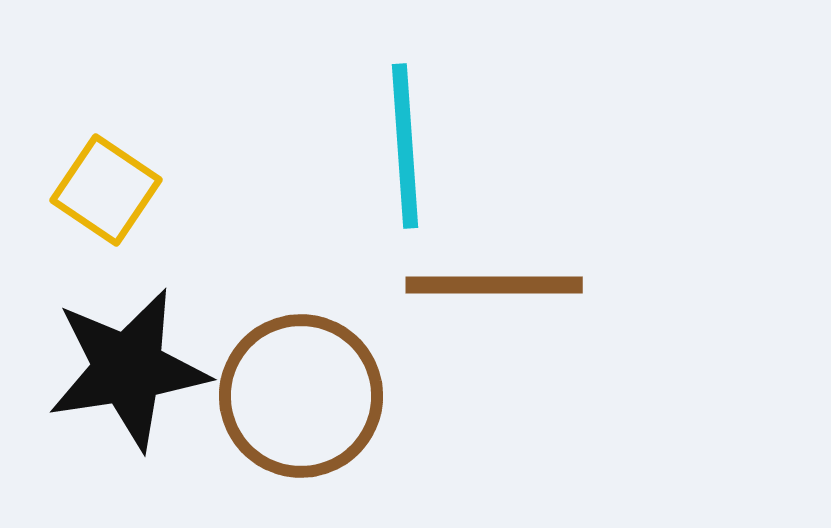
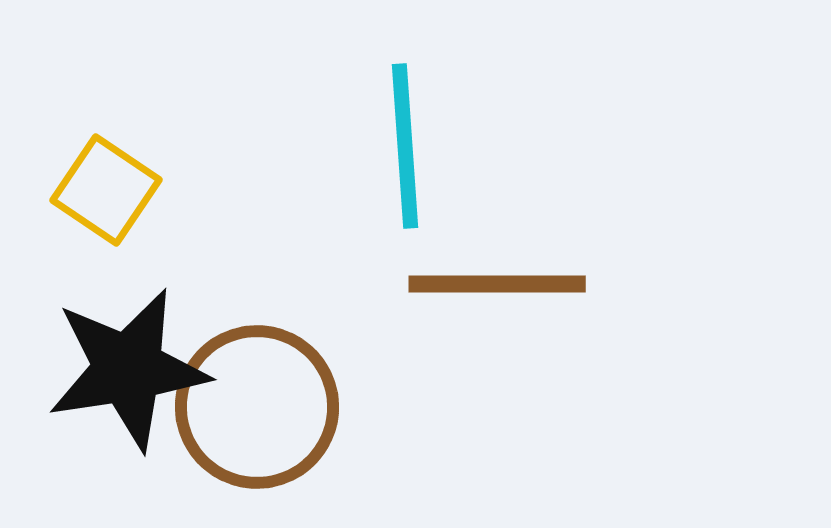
brown line: moved 3 px right, 1 px up
brown circle: moved 44 px left, 11 px down
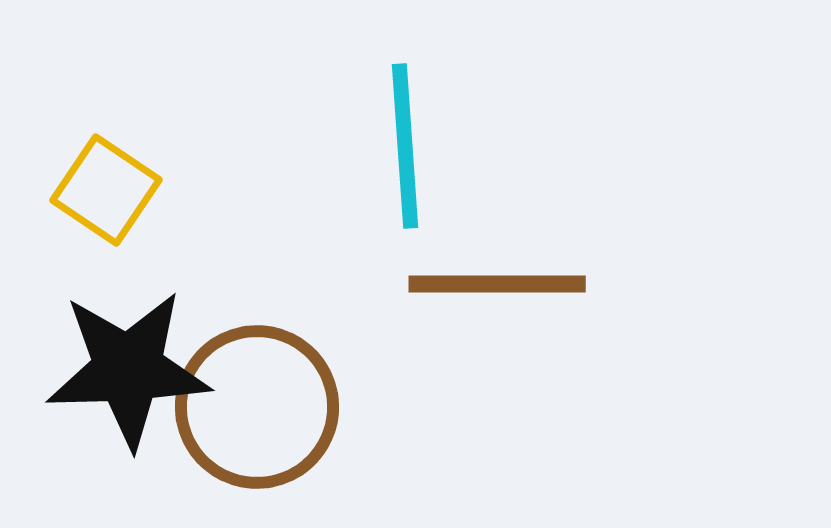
black star: rotated 7 degrees clockwise
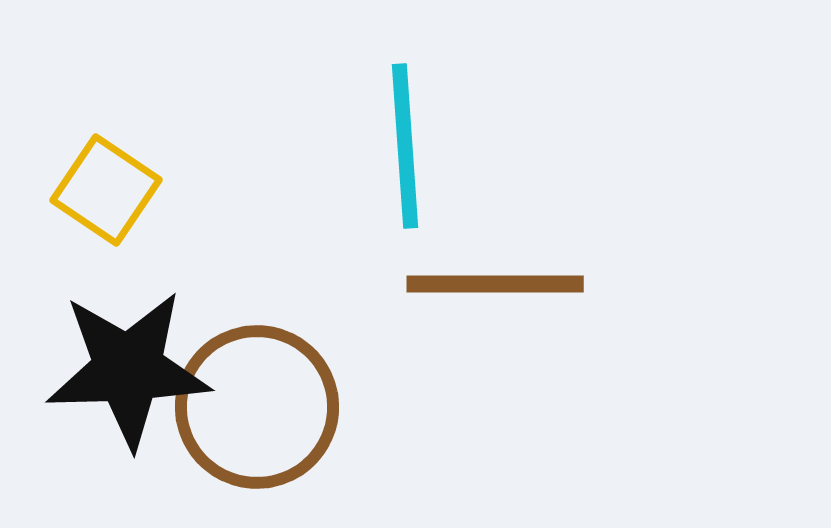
brown line: moved 2 px left
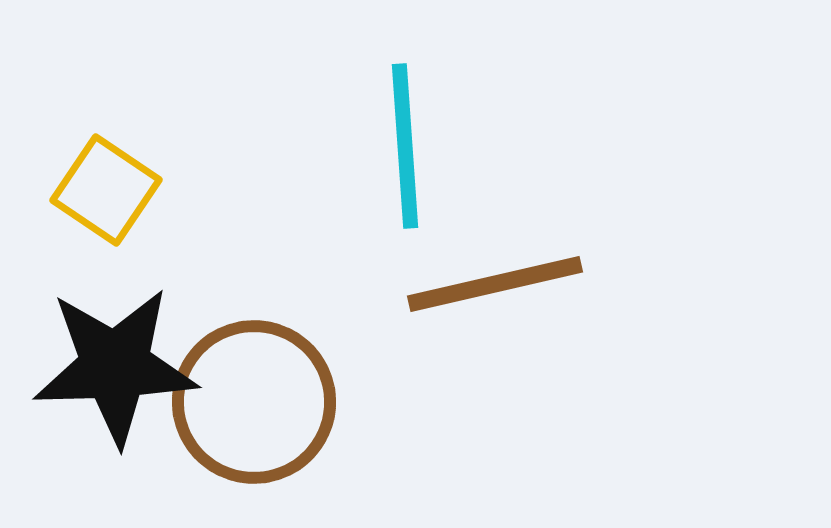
brown line: rotated 13 degrees counterclockwise
black star: moved 13 px left, 3 px up
brown circle: moved 3 px left, 5 px up
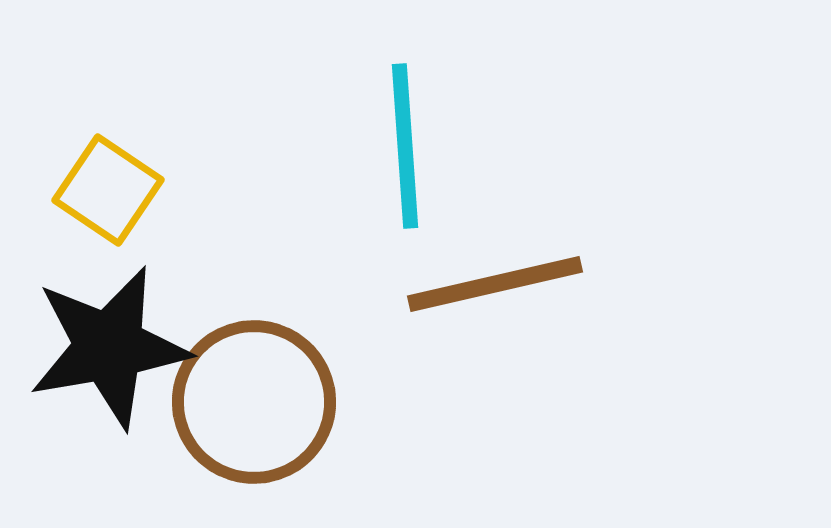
yellow square: moved 2 px right
black star: moved 6 px left, 19 px up; rotated 8 degrees counterclockwise
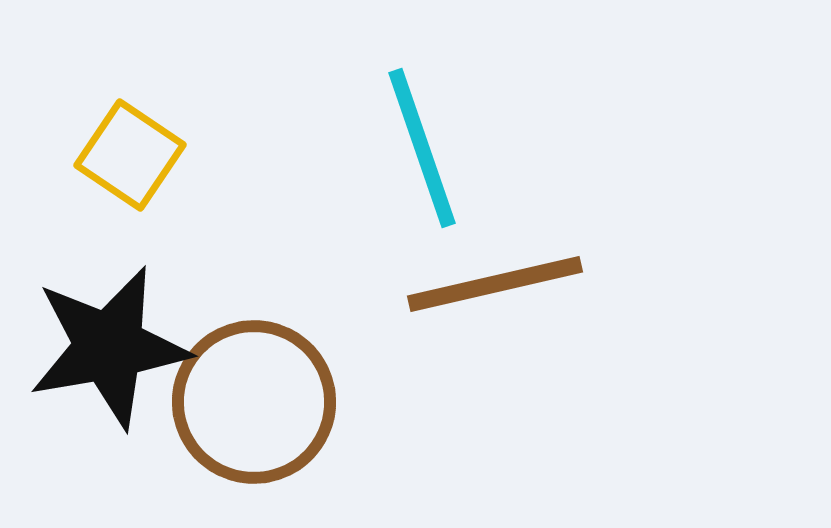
cyan line: moved 17 px right, 2 px down; rotated 15 degrees counterclockwise
yellow square: moved 22 px right, 35 px up
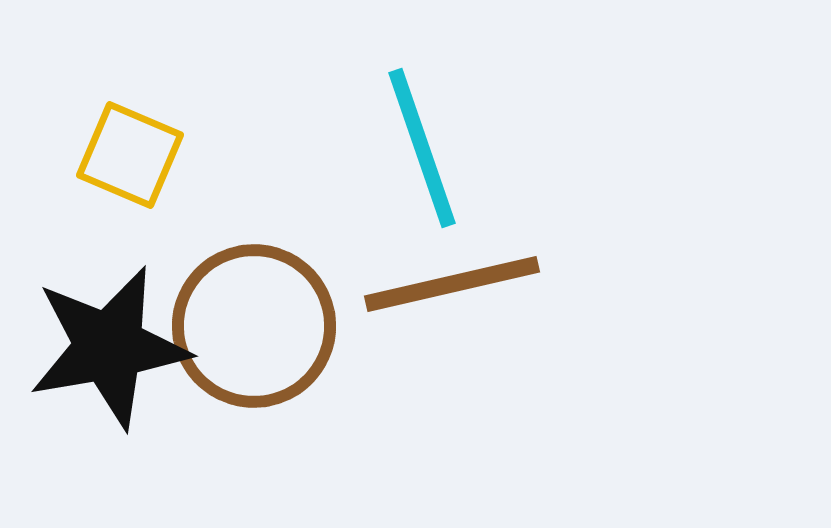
yellow square: rotated 11 degrees counterclockwise
brown line: moved 43 px left
brown circle: moved 76 px up
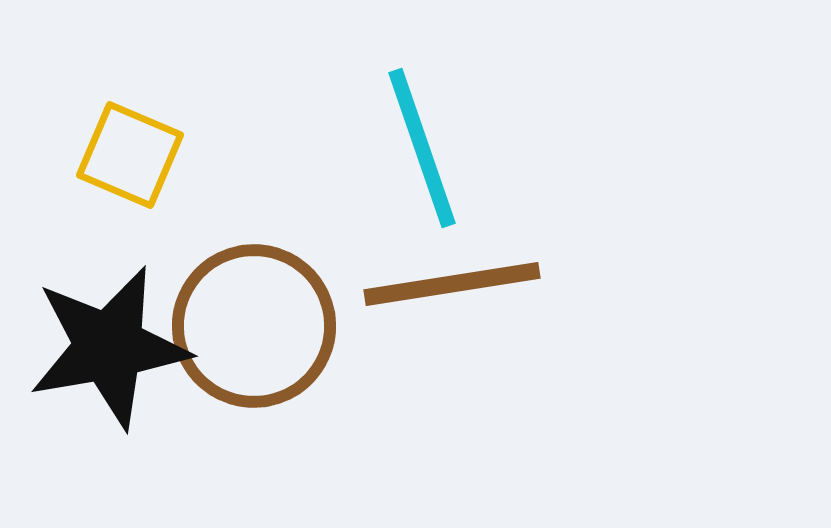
brown line: rotated 4 degrees clockwise
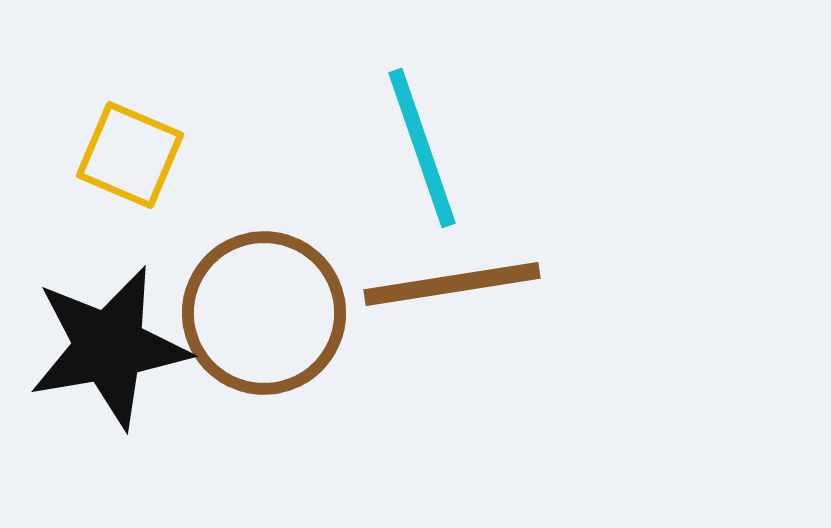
brown circle: moved 10 px right, 13 px up
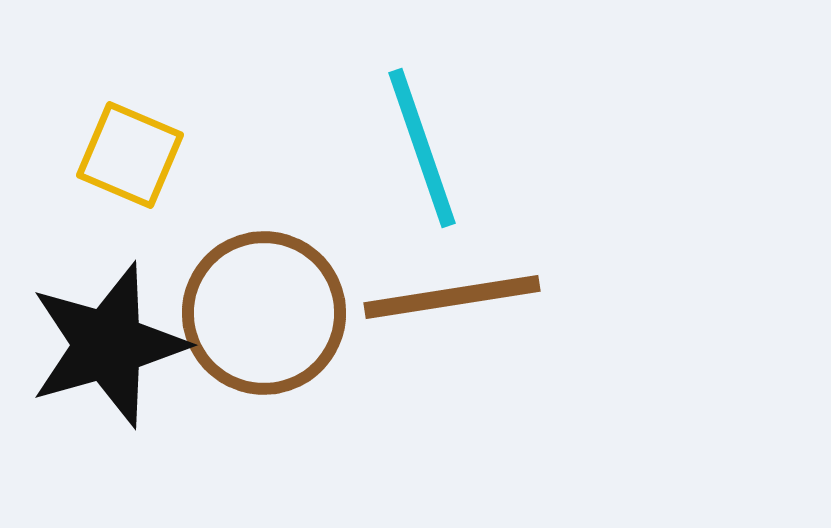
brown line: moved 13 px down
black star: moved 1 px left, 2 px up; rotated 6 degrees counterclockwise
